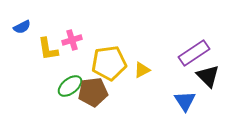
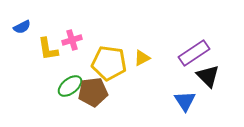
yellow pentagon: rotated 16 degrees clockwise
yellow triangle: moved 12 px up
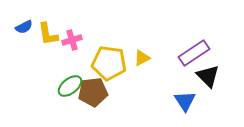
blue semicircle: moved 2 px right
yellow L-shape: moved 15 px up
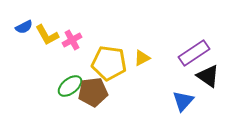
yellow L-shape: moved 1 px left, 1 px down; rotated 20 degrees counterclockwise
pink cross: rotated 12 degrees counterclockwise
black triangle: rotated 10 degrees counterclockwise
blue triangle: moved 2 px left; rotated 15 degrees clockwise
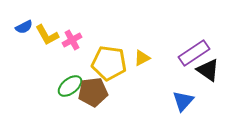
black triangle: moved 6 px up
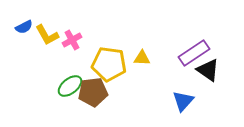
yellow triangle: rotated 30 degrees clockwise
yellow pentagon: moved 1 px down
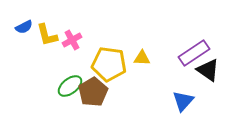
yellow L-shape: rotated 15 degrees clockwise
brown pentagon: rotated 24 degrees counterclockwise
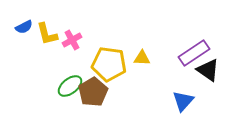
yellow L-shape: moved 1 px up
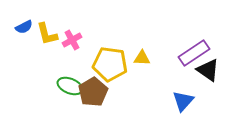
yellow pentagon: moved 1 px right
green ellipse: rotated 60 degrees clockwise
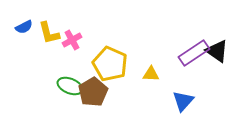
yellow L-shape: moved 2 px right, 1 px up
yellow triangle: moved 9 px right, 16 px down
yellow pentagon: rotated 16 degrees clockwise
black triangle: moved 9 px right, 19 px up
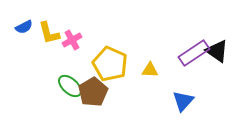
yellow triangle: moved 1 px left, 4 px up
green ellipse: rotated 20 degrees clockwise
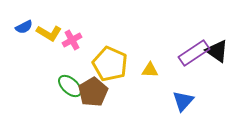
yellow L-shape: rotated 45 degrees counterclockwise
